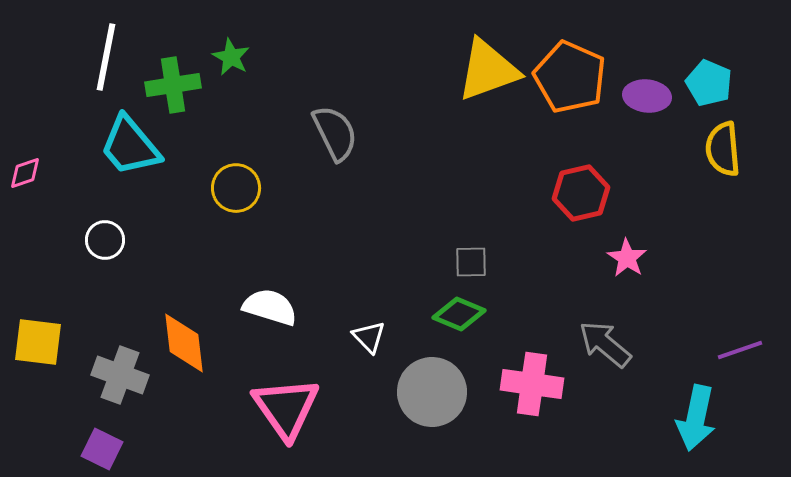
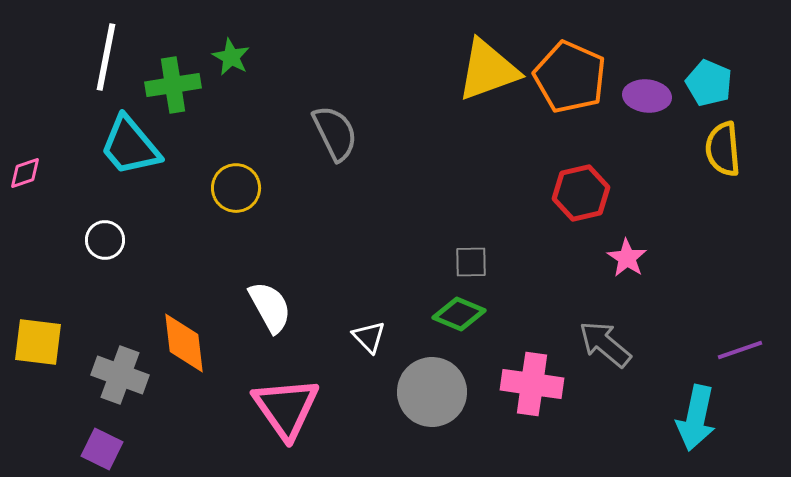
white semicircle: rotated 44 degrees clockwise
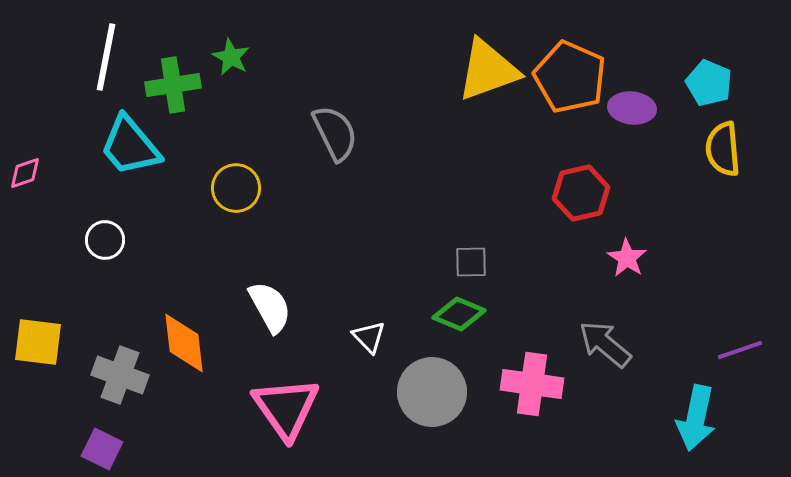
purple ellipse: moved 15 px left, 12 px down
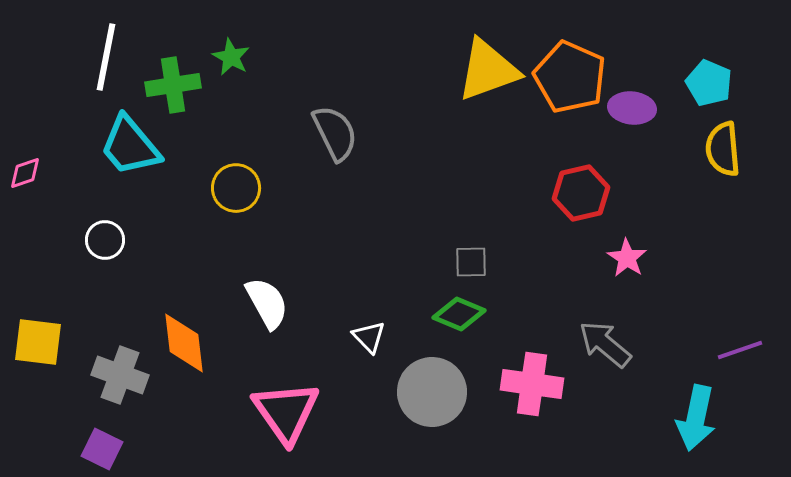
white semicircle: moved 3 px left, 4 px up
pink triangle: moved 4 px down
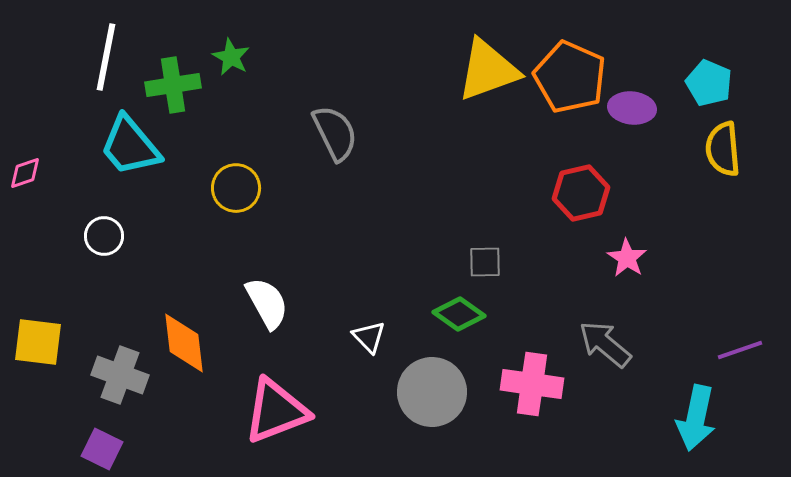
white circle: moved 1 px left, 4 px up
gray square: moved 14 px right
green diamond: rotated 12 degrees clockwise
pink triangle: moved 10 px left, 1 px up; rotated 44 degrees clockwise
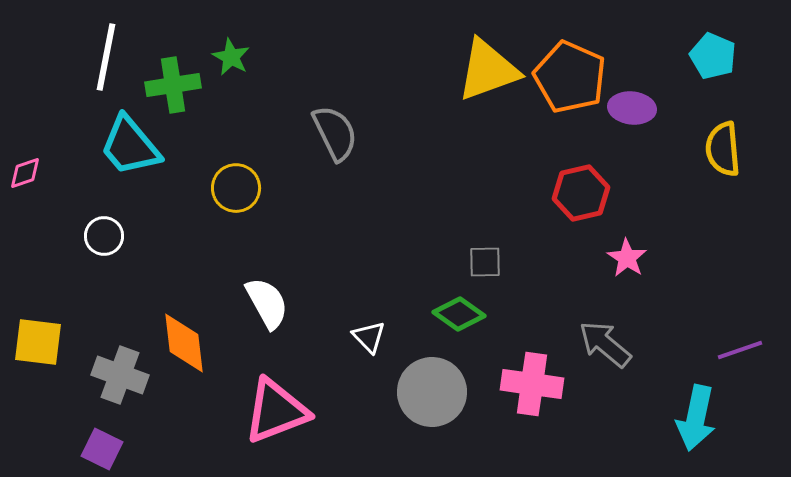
cyan pentagon: moved 4 px right, 27 px up
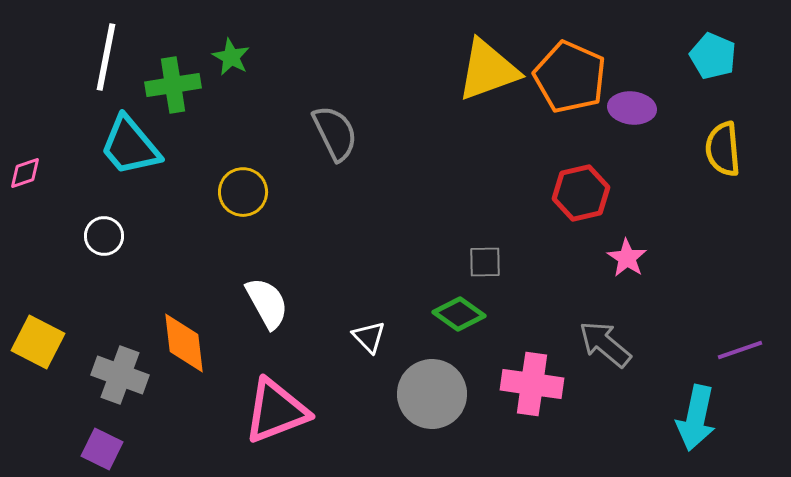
yellow circle: moved 7 px right, 4 px down
yellow square: rotated 20 degrees clockwise
gray circle: moved 2 px down
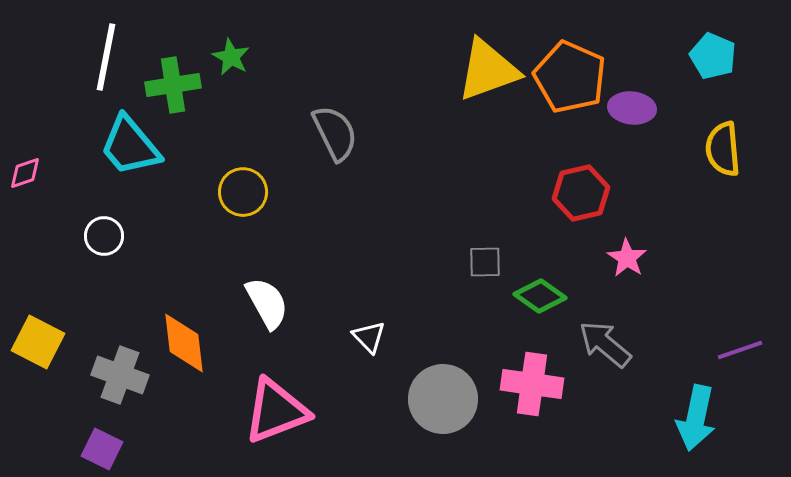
green diamond: moved 81 px right, 18 px up
gray circle: moved 11 px right, 5 px down
